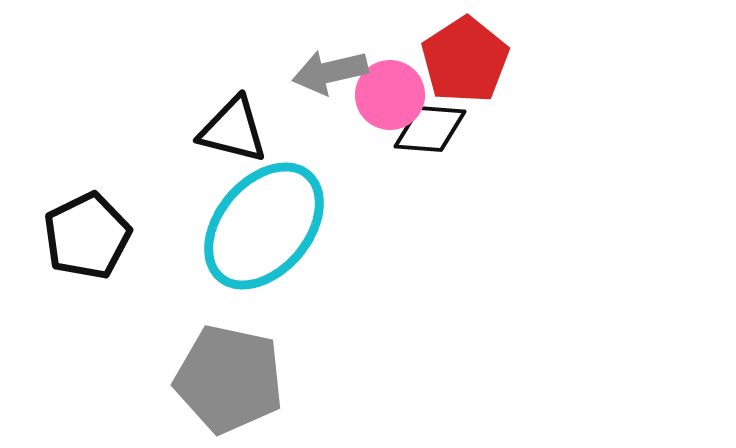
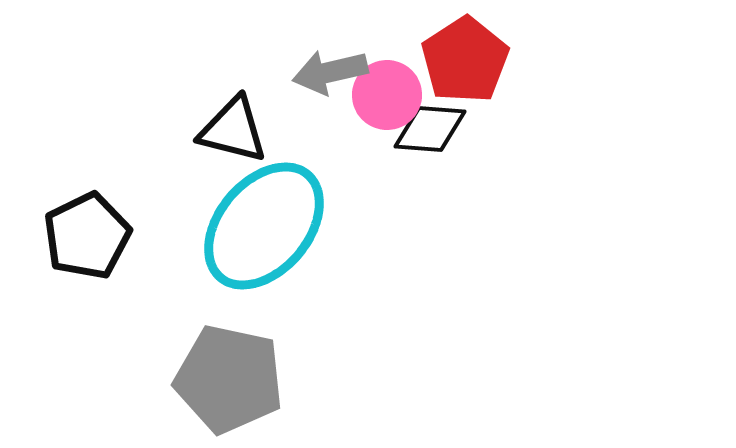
pink circle: moved 3 px left
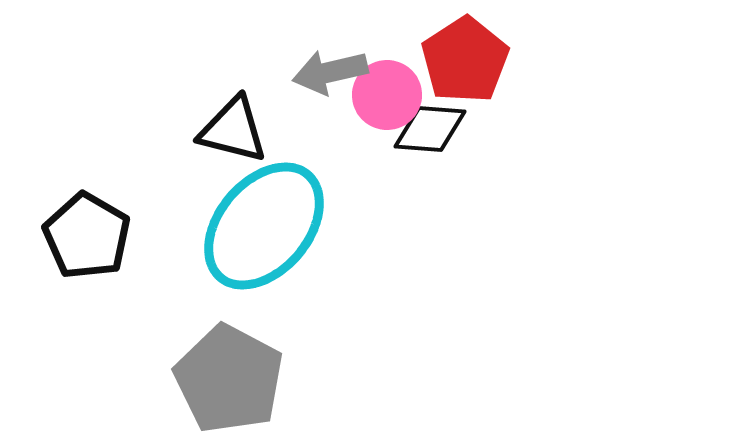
black pentagon: rotated 16 degrees counterclockwise
gray pentagon: rotated 16 degrees clockwise
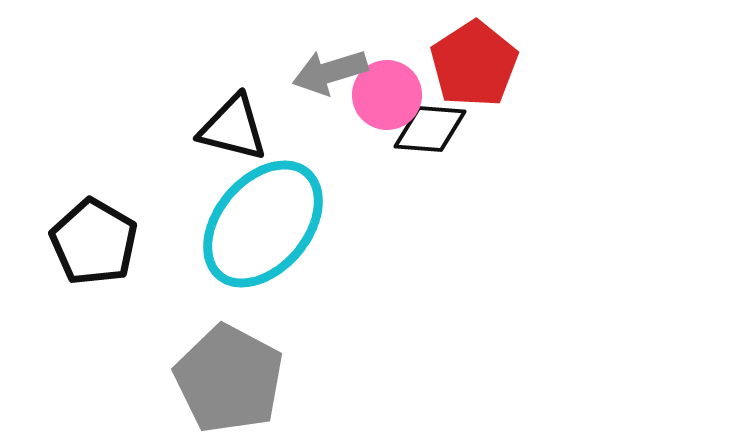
red pentagon: moved 9 px right, 4 px down
gray arrow: rotated 4 degrees counterclockwise
black triangle: moved 2 px up
cyan ellipse: moved 1 px left, 2 px up
black pentagon: moved 7 px right, 6 px down
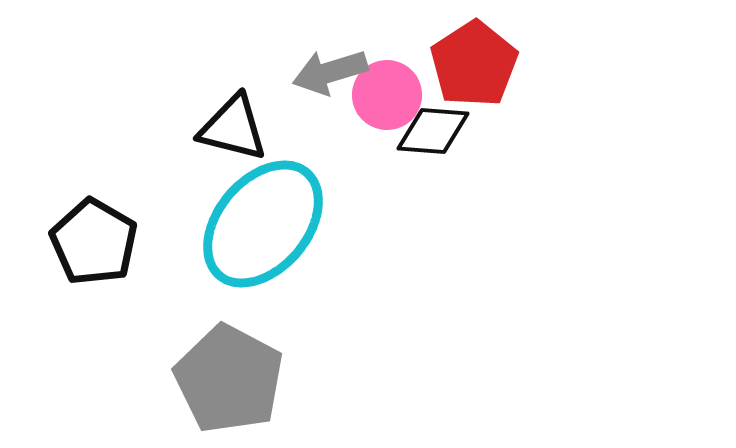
black diamond: moved 3 px right, 2 px down
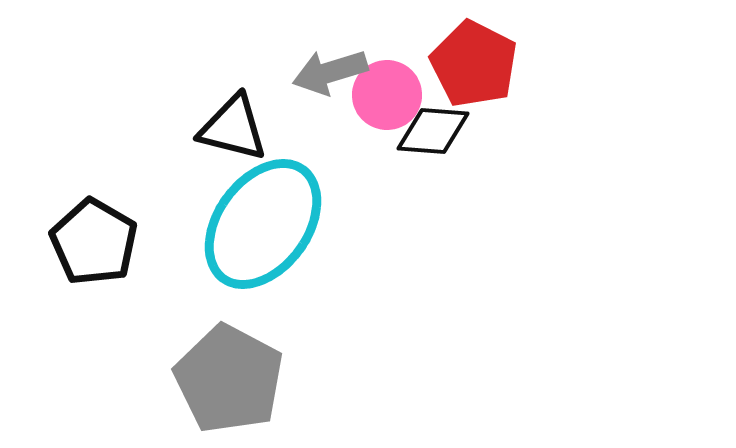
red pentagon: rotated 12 degrees counterclockwise
cyan ellipse: rotated 4 degrees counterclockwise
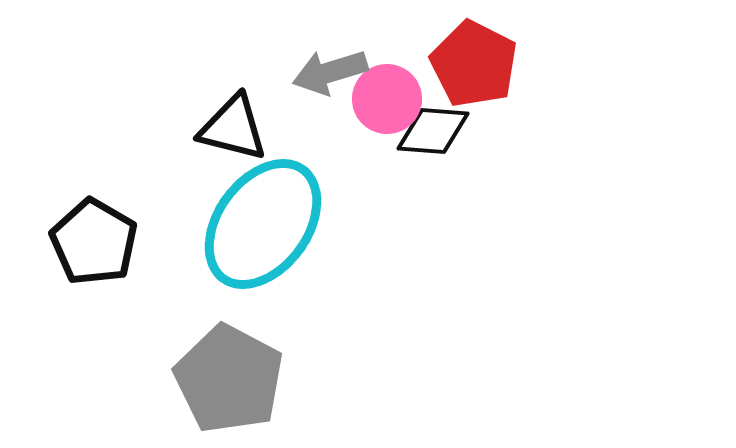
pink circle: moved 4 px down
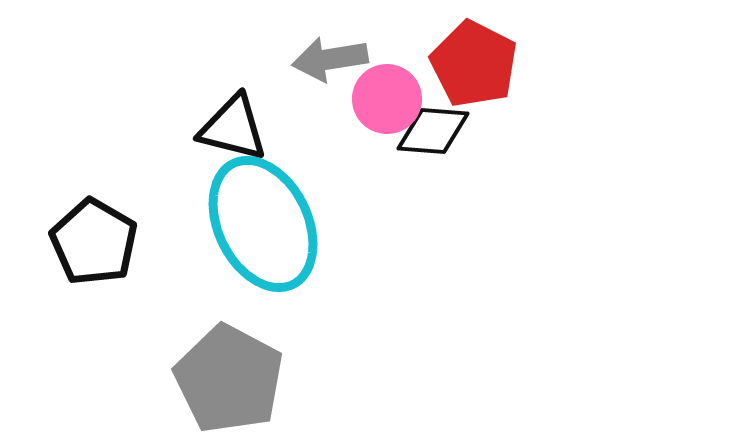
gray arrow: moved 13 px up; rotated 8 degrees clockwise
cyan ellipse: rotated 62 degrees counterclockwise
